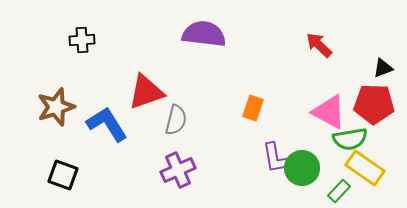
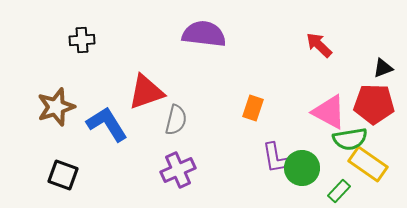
yellow rectangle: moved 3 px right, 4 px up
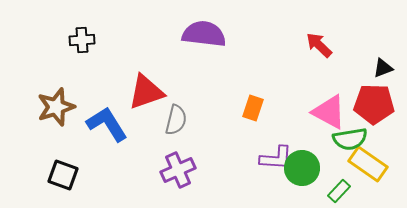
purple L-shape: rotated 76 degrees counterclockwise
